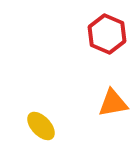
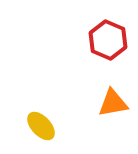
red hexagon: moved 1 px right, 6 px down
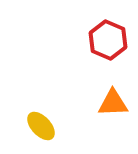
orange triangle: rotated 8 degrees clockwise
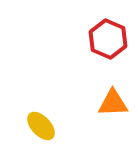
red hexagon: moved 1 px up
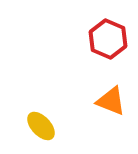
orange triangle: moved 2 px left, 2 px up; rotated 24 degrees clockwise
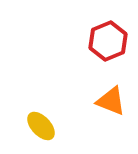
red hexagon: moved 2 px down; rotated 15 degrees clockwise
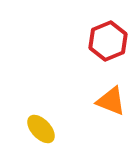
yellow ellipse: moved 3 px down
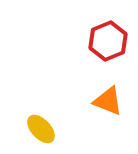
orange triangle: moved 3 px left
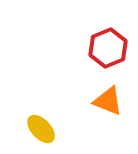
red hexagon: moved 7 px down
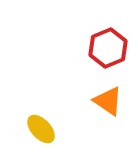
orange triangle: rotated 12 degrees clockwise
